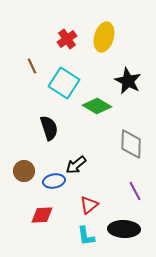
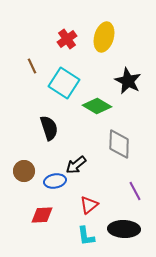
gray diamond: moved 12 px left
blue ellipse: moved 1 px right
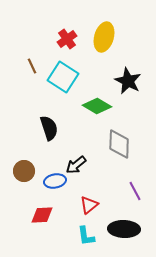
cyan square: moved 1 px left, 6 px up
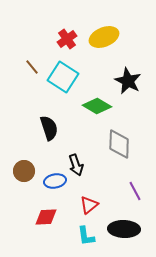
yellow ellipse: rotated 52 degrees clockwise
brown line: moved 1 px down; rotated 14 degrees counterclockwise
black arrow: rotated 70 degrees counterclockwise
red diamond: moved 4 px right, 2 px down
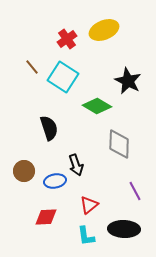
yellow ellipse: moved 7 px up
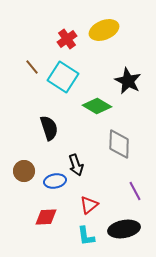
black ellipse: rotated 12 degrees counterclockwise
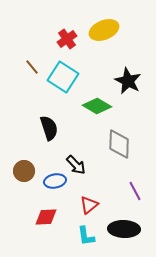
black arrow: rotated 25 degrees counterclockwise
black ellipse: rotated 12 degrees clockwise
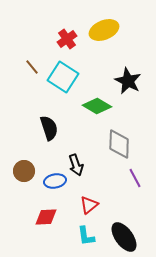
black arrow: rotated 25 degrees clockwise
purple line: moved 13 px up
black ellipse: moved 8 px down; rotated 52 degrees clockwise
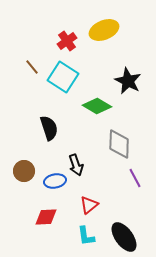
red cross: moved 2 px down
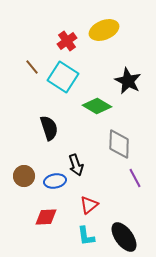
brown circle: moved 5 px down
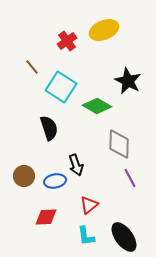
cyan square: moved 2 px left, 10 px down
purple line: moved 5 px left
